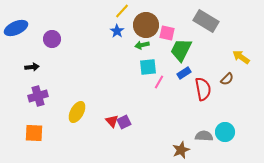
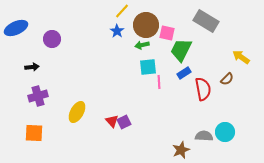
pink line: rotated 32 degrees counterclockwise
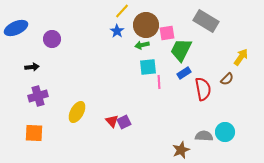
pink square: rotated 21 degrees counterclockwise
yellow arrow: rotated 90 degrees clockwise
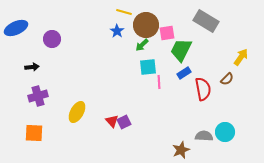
yellow line: moved 2 px right, 1 px down; rotated 63 degrees clockwise
green arrow: rotated 32 degrees counterclockwise
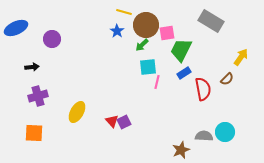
gray rectangle: moved 5 px right
pink line: moved 2 px left; rotated 16 degrees clockwise
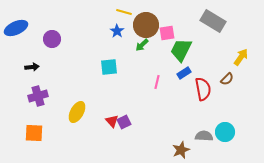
gray rectangle: moved 2 px right
cyan square: moved 39 px left
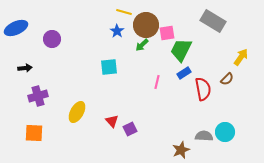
black arrow: moved 7 px left, 1 px down
purple square: moved 6 px right, 7 px down
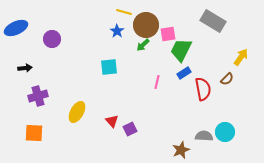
pink square: moved 1 px right, 1 px down
green arrow: moved 1 px right
